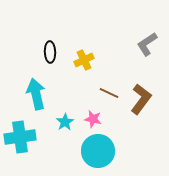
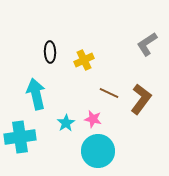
cyan star: moved 1 px right, 1 px down
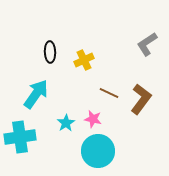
cyan arrow: rotated 48 degrees clockwise
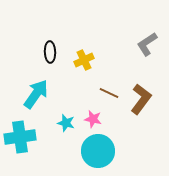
cyan star: rotated 24 degrees counterclockwise
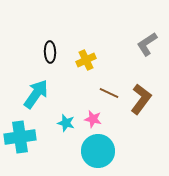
yellow cross: moved 2 px right
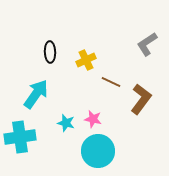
brown line: moved 2 px right, 11 px up
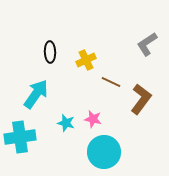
cyan circle: moved 6 px right, 1 px down
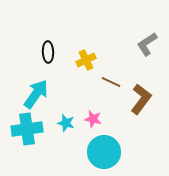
black ellipse: moved 2 px left
cyan cross: moved 7 px right, 8 px up
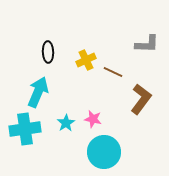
gray L-shape: rotated 145 degrees counterclockwise
brown line: moved 2 px right, 10 px up
cyan arrow: moved 2 px right, 2 px up; rotated 12 degrees counterclockwise
cyan star: rotated 24 degrees clockwise
cyan cross: moved 2 px left
